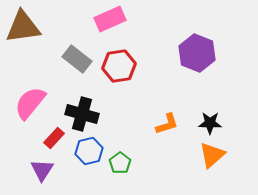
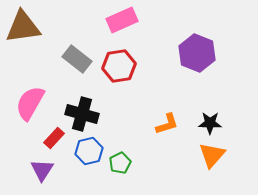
pink rectangle: moved 12 px right, 1 px down
pink semicircle: rotated 9 degrees counterclockwise
orange triangle: rotated 8 degrees counterclockwise
green pentagon: rotated 10 degrees clockwise
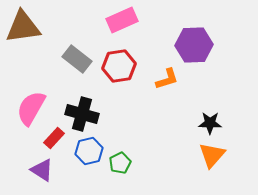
purple hexagon: moved 3 px left, 8 px up; rotated 24 degrees counterclockwise
pink semicircle: moved 1 px right, 5 px down
orange L-shape: moved 45 px up
purple triangle: rotated 30 degrees counterclockwise
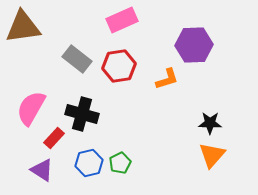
blue hexagon: moved 12 px down
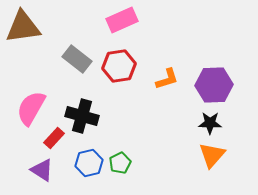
purple hexagon: moved 20 px right, 40 px down
black cross: moved 2 px down
